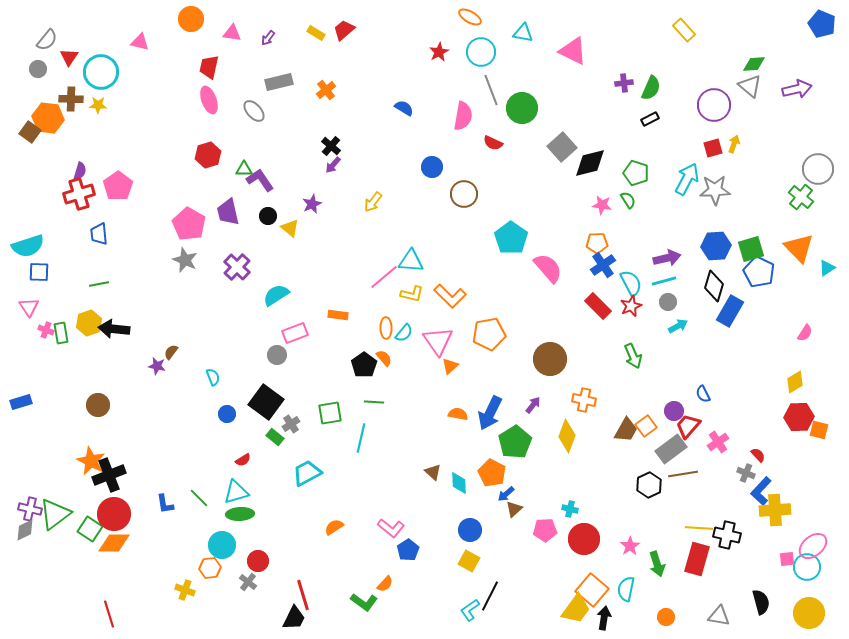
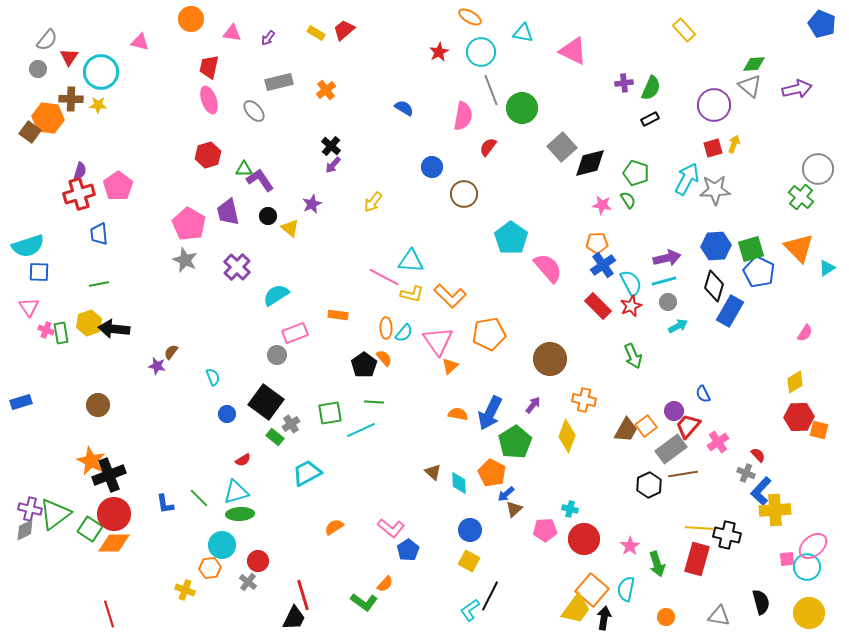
red semicircle at (493, 143): moved 5 px left, 4 px down; rotated 102 degrees clockwise
pink line at (384, 277): rotated 68 degrees clockwise
cyan line at (361, 438): moved 8 px up; rotated 52 degrees clockwise
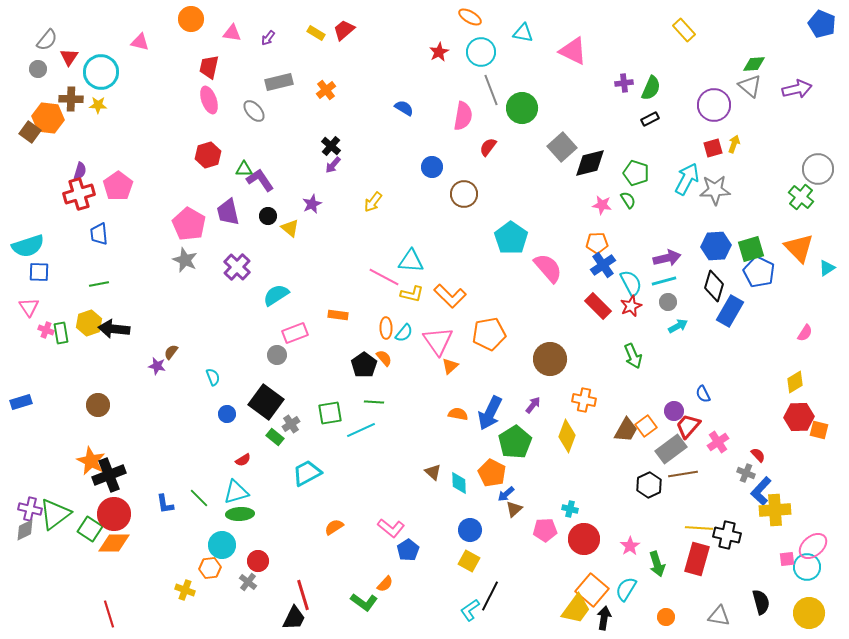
cyan semicircle at (626, 589): rotated 20 degrees clockwise
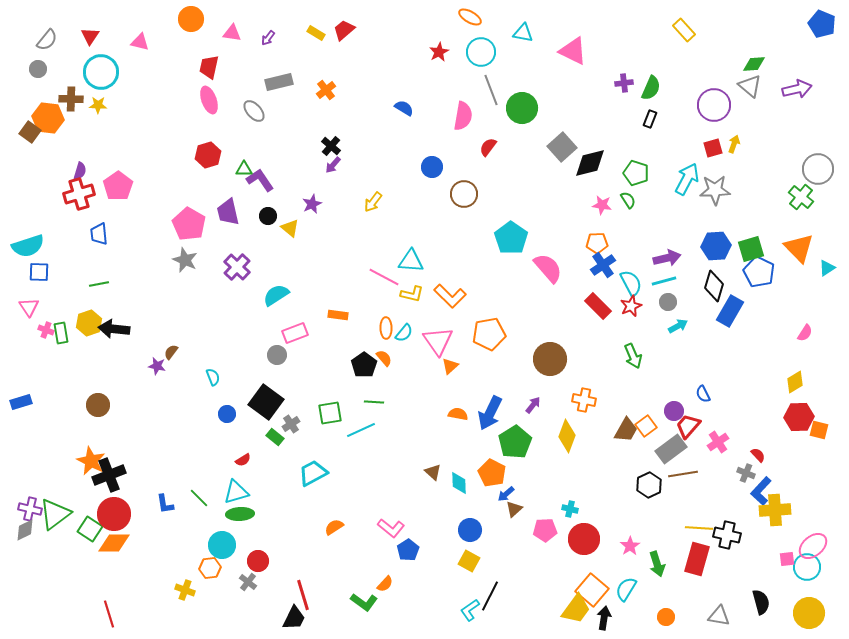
red triangle at (69, 57): moved 21 px right, 21 px up
black rectangle at (650, 119): rotated 42 degrees counterclockwise
cyan trapezoid at (307, 473): moved 6 px right
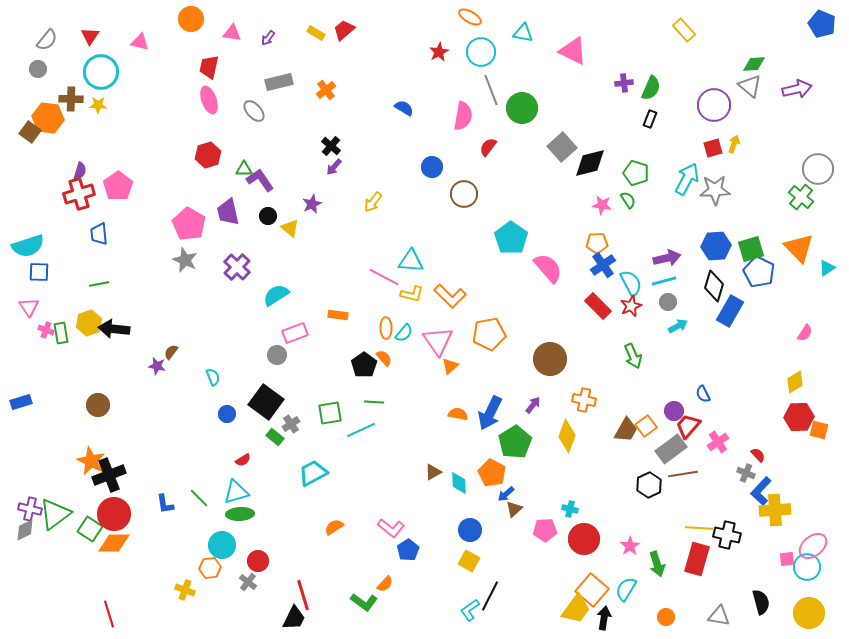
purple arrow at (333, 165): moved 1 px right, 2 px down
brown triangle at (433, 472): rotated 48 degrees clockwise
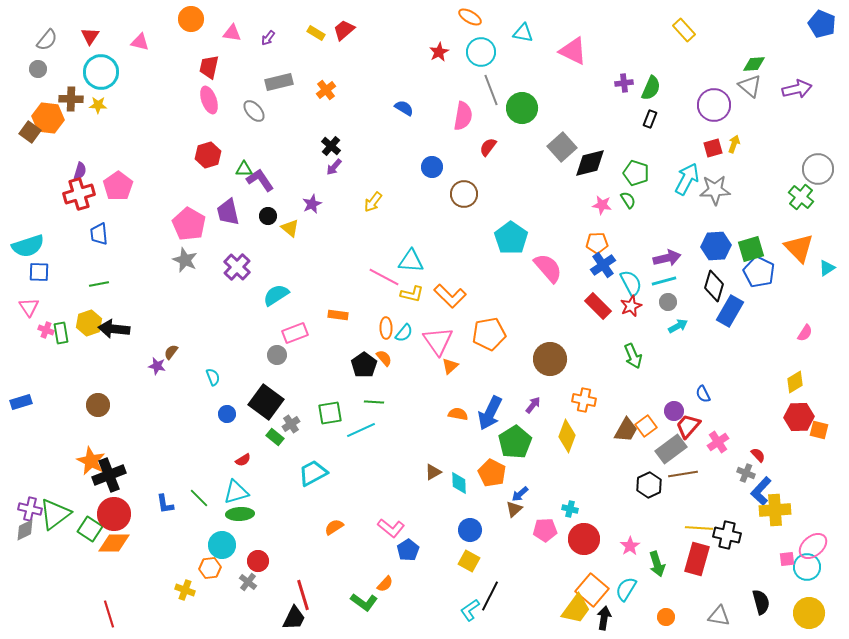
blue arrow at (506, 494): moved 14 px right
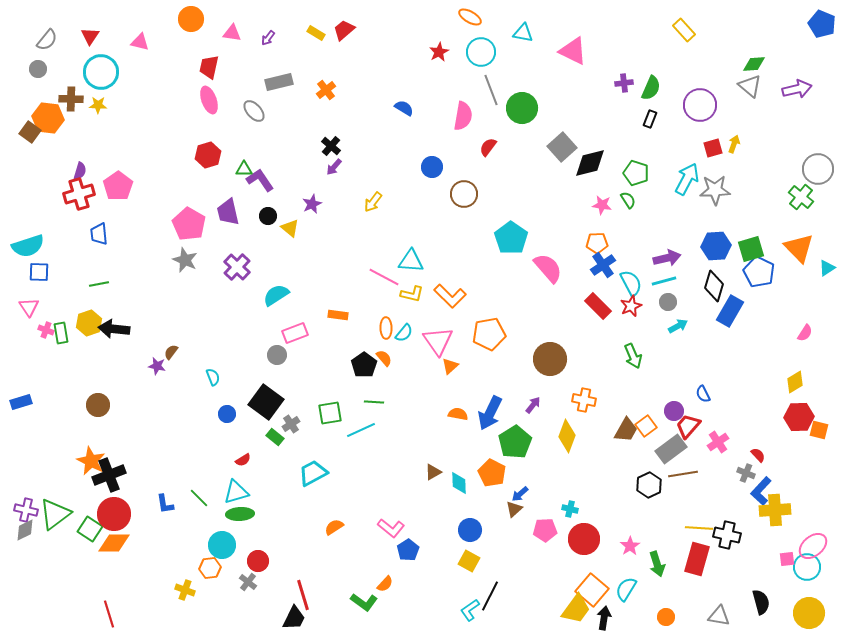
purple circle at (714, 105): moved 14 px left
purple cross at (30, 509): moved 4 px left, 1 px down
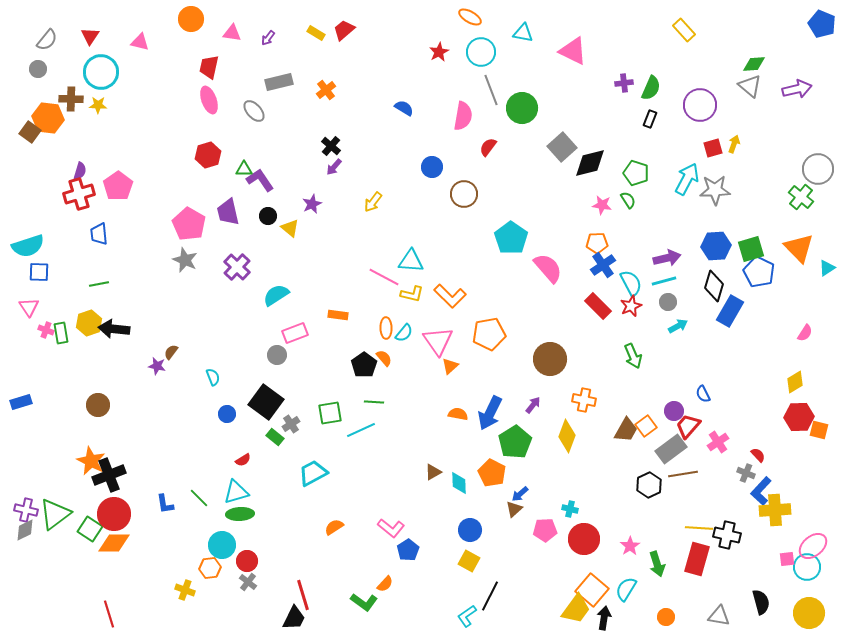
red circle at (258, 561): moved 11 px left
cyan L-shape at (470, 610): moved 3 px left, 6 px down
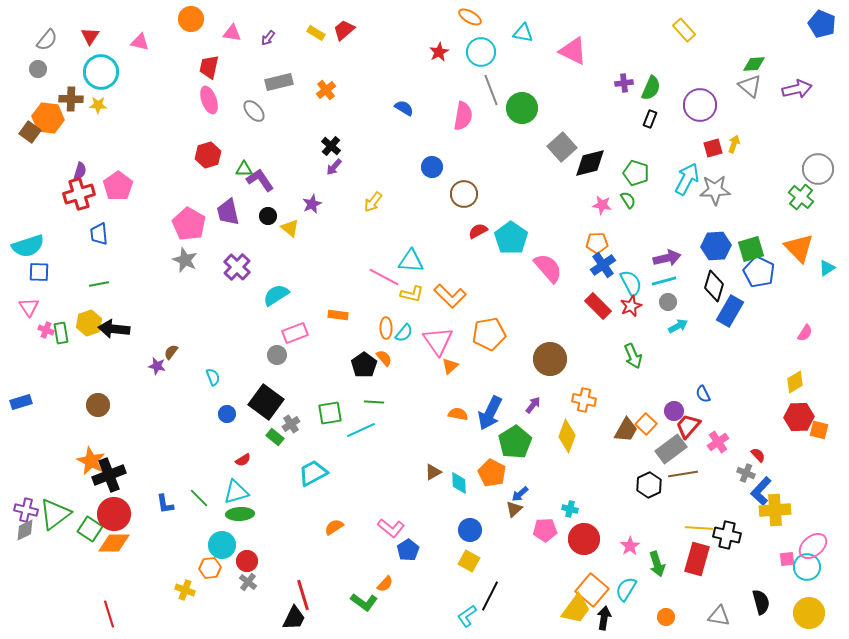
red semicircle at (488, 147): moved 10 px left, 84 px down; rotated 24 degrees clockwise
orange square at (646, 426): moved 2 px up; rotated 10 degrees counterclockwise
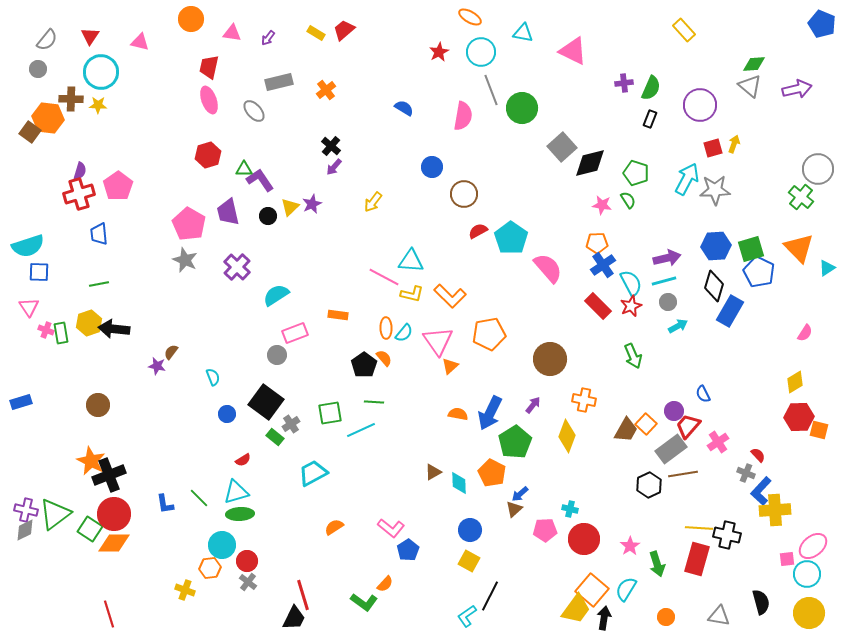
yellow triangle at (290, 228): moved 21 px up; rotated 36 degrees clockwise
cyan circle at (807, 567): moved 7 px down
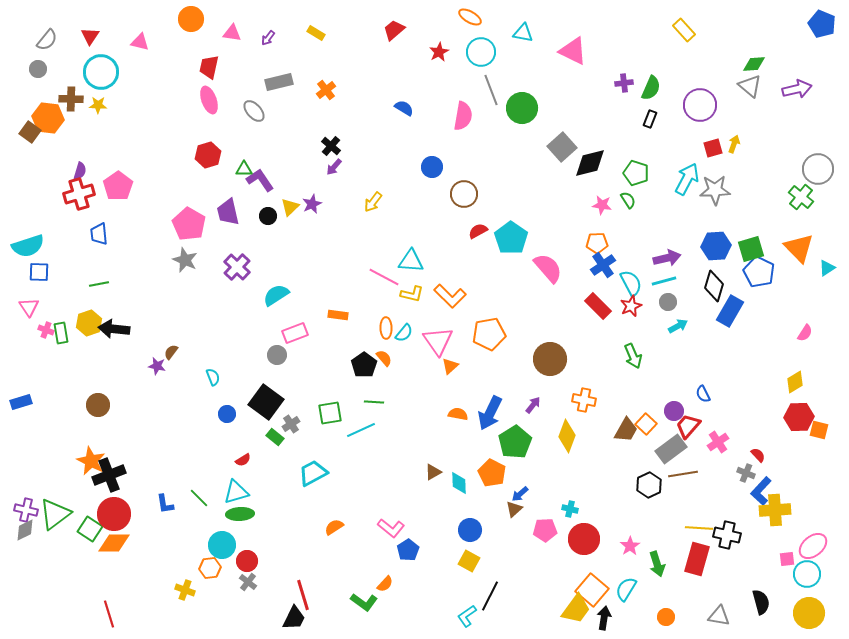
red trapezoid at (344, 30): moved 50 px right
